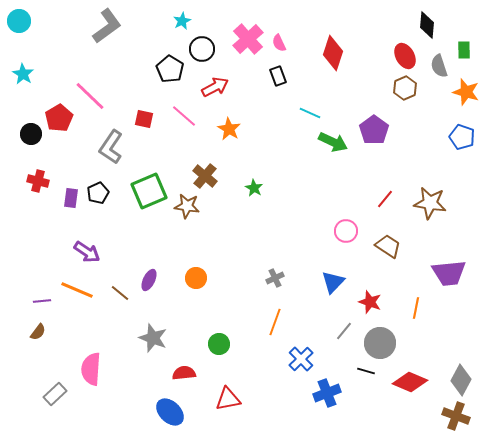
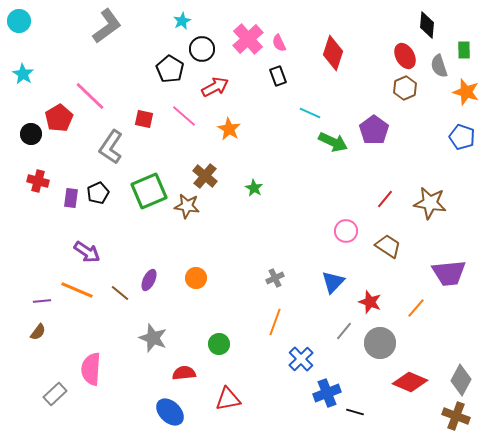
orange line at (416, 308): rotated 30 degrees clockwise
black line at (366, 371): moved 11 px left, 41 px down
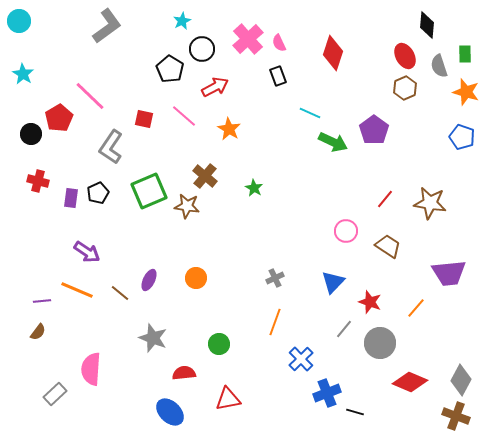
green rectangle at (464, 50): moved 1 px right, 4 px down
gray line at (344, 331): moved 2 px up
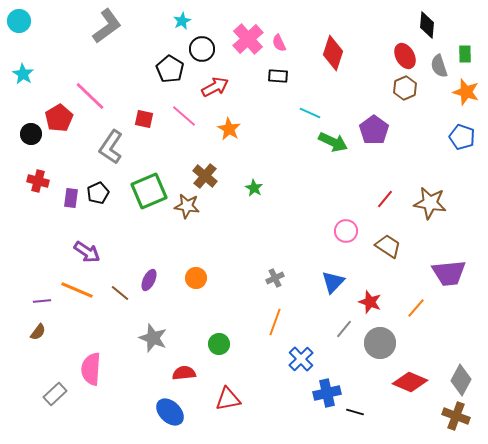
black rectangle at (278, 76): rotated 66 degrees counterclockwise
blue cross at (327, 393): rotated 8 degrees clockwise
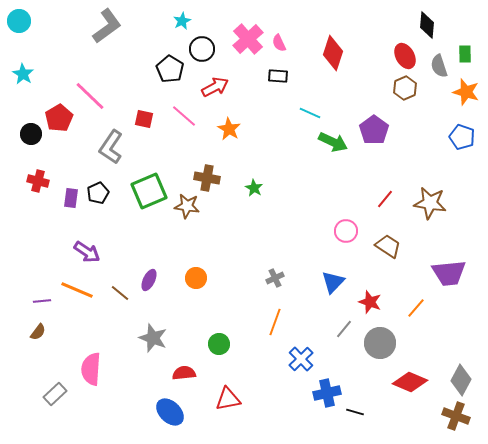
brown cross at (205, 176): moved 2 px right, 2 px down; rotated 30 degrees counterclockwise
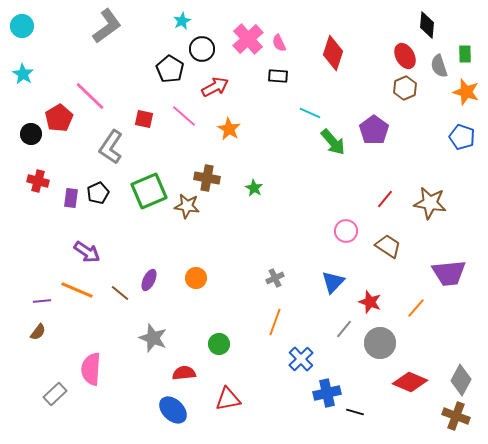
cyan circle at (19, 21): moved 3 px right, 5 px down
green arrow at (333, 142): rotated 24 degrees clockwise
blue ellipse at (170, 412): moved 3 px right, 2 px up
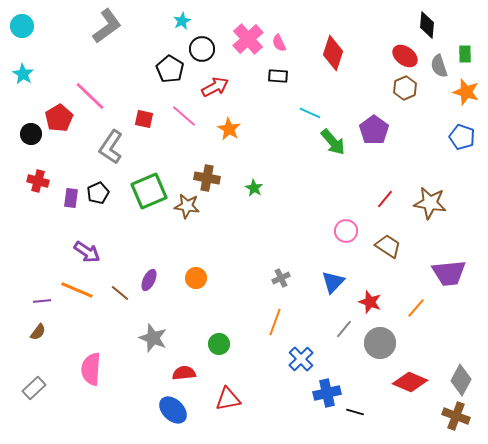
red ellipse at (405, 56): rotated 25 degrees counterclockwise
gray cross at (275, 278): moved 6 px right
gray rectangle at (55, 394): moved 21 px left, 6 px up
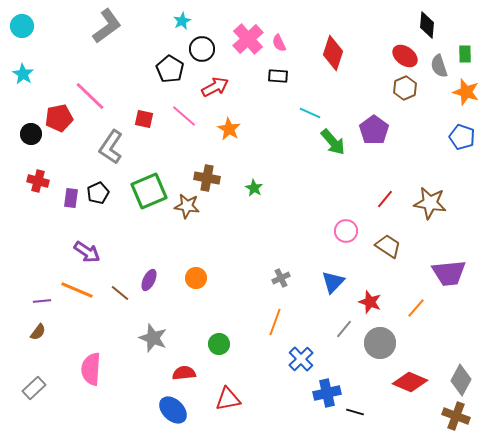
red pentagon at (59, 118): rotated 20 degrees clockwise
